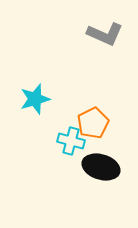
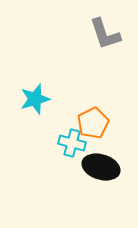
gray L-shape: rotated 48 degrees clockwise
cyan cross: moved 1 px right, 2 px down
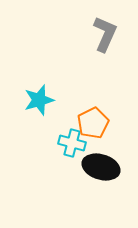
gray L-shape: rotated 138 degrees counterclockwise
cyan star: moved 4 px right, 1 px down
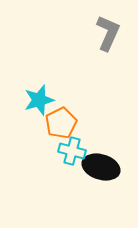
gray L-shape: moved 3 px right, 1 px up
orange pentagon: moved 32 px left
cyan cross: moved 8 px down
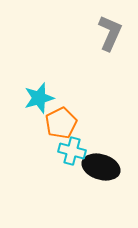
gray L-shape: moved 2 px right
cyan star: moved 2 px up
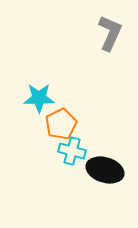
cyan star: rotated 16 degrees clockwise
orange pentagon: moved 1 px down
black ellipse: moved 4 px right, 3 px down
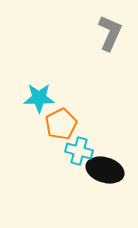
cyan cross: moved 7 px right
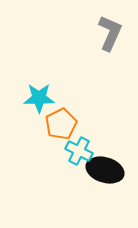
cyan cross: rotated 12 degrees clockwise
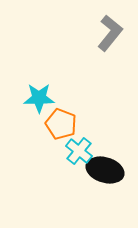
gray L-shape: rotated 15 degrees clockwise
orange pentagon: rotated 24 degrees counterclockwise
cyan cross: rotated 12 degrees clockwise
